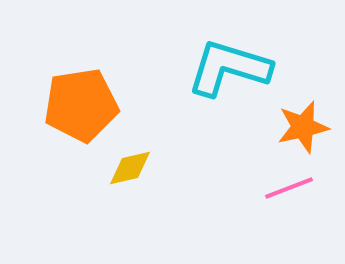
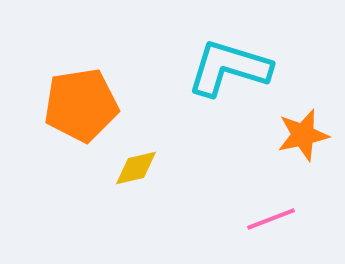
orange star: moved 8 px down
yellow diamond: moved 6 px right
pink line: moved 18 px left, 31 px down
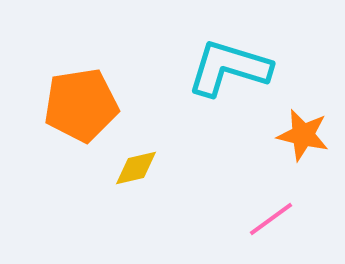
orange star: rotated 26 degrees clockwise
pink line: rotated 15 degrees counterclockwise
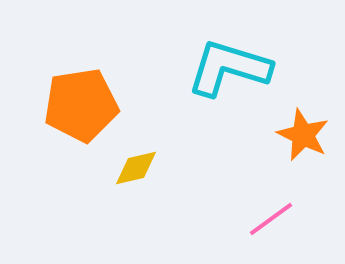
orange star: rotated 12 degrees clockwise
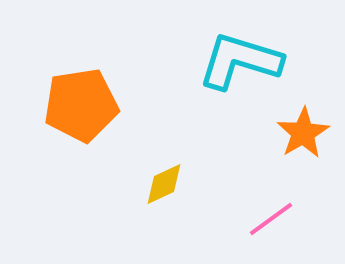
cyan L-shape: moved 11 px right, 7 px up
orange star: moved 2 px up; rotated 16 degrees clockwise
yellow diamond: moved 28 px right, 16 px down; rotated 12 degrees counterclockwise
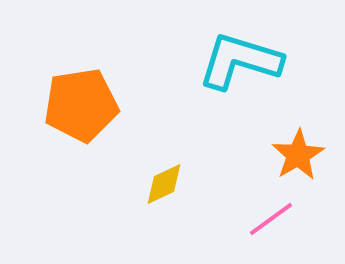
orange star: moved 5 px left, 22 px down
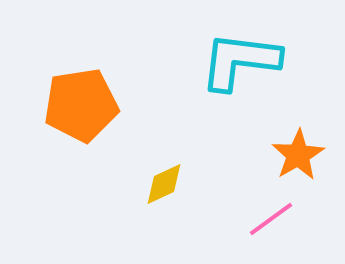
cyan L-shape: rotated 10 degrees counterclockwise
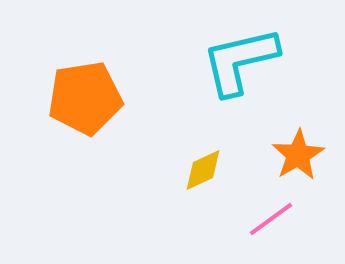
cyan L-shape: rotated 20 degrees counterclockwise
orange pentagon: moved 4 px right, 7 px up
yellow diamond: moved 39 px right, 14 px up
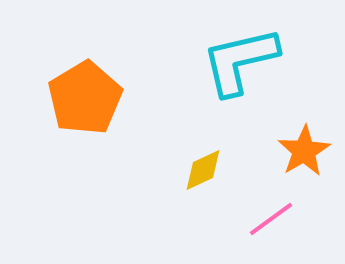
orange pentagon: rotated 22 degrees counterclockwise
orange star: moved 6 px right, 4 px up
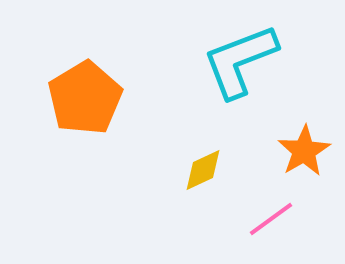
cyan L-shape: rotated 8 degrees counterclockwise
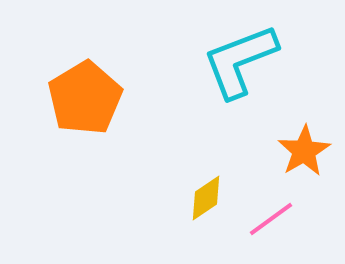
yellow diamond: moved 3 px right, 28 px down; rotated 9 degrees counterclockwise
